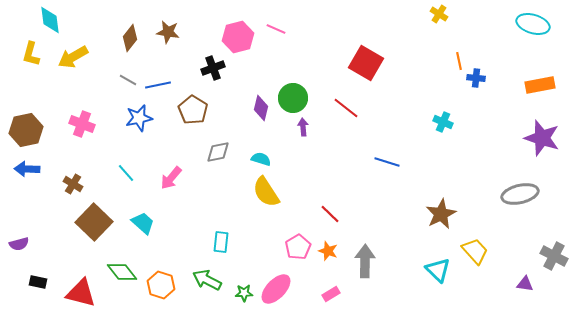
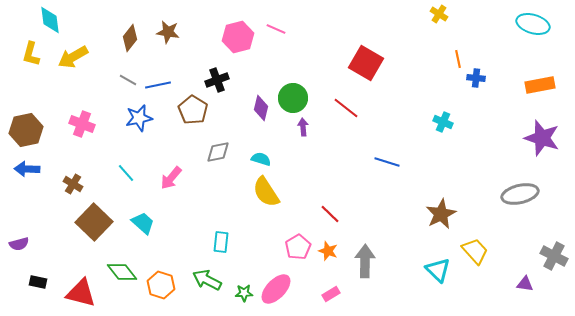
orange line at (459, 61): moved 1 px left, 2 px up
black cross at (213, 68): moved 4 px right, 12 px down
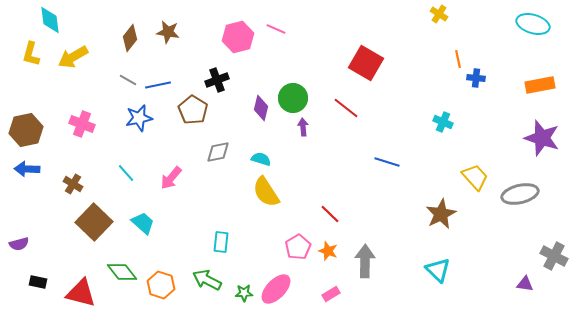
yellow trapezoid at (475, 251): moved 74 px up
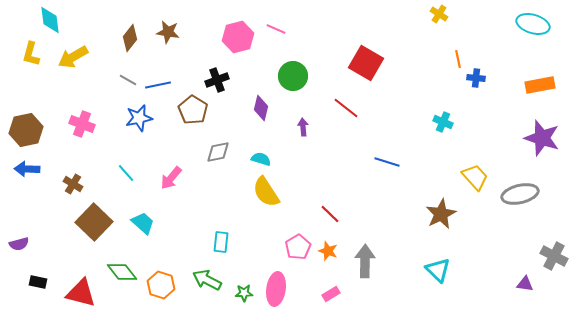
green circle at (293, 98): moved 22 px up
pink ellipse at (276, 289): rotated 36 degrees counterclockwise
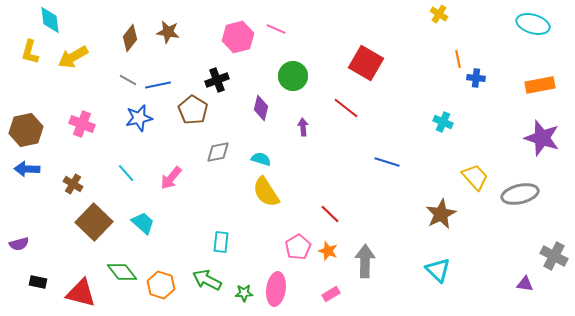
yellow L-shape at (31, 54): moved 1 px left, 2 px up
